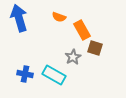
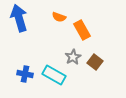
brown square: moved 14 px down; rotated 21 degrees clockwise
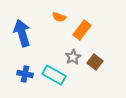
blue arrow: moved 3 px right, 15 px down
orange rectangle: rotated 66 degrees clockwise
